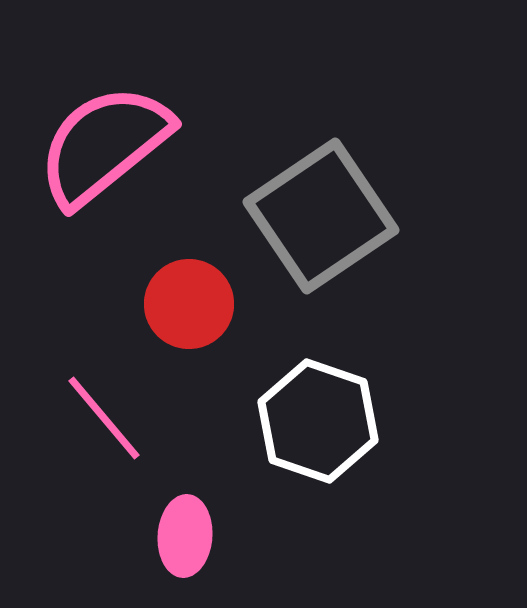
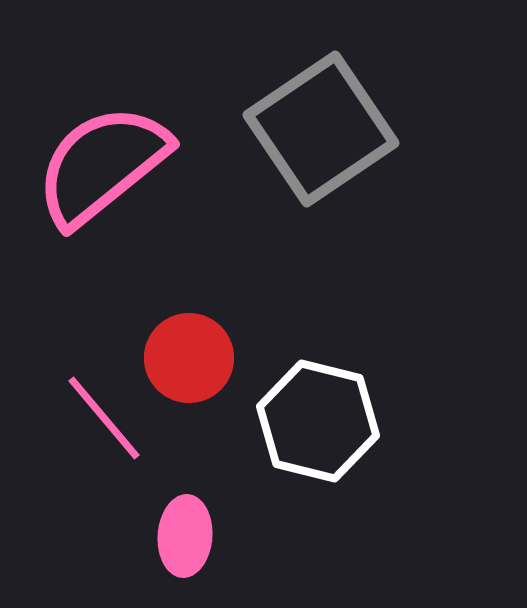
pink semicircle: moved 2 px left, 20 px down
gray square: moved 87 px up
red circle: moved 54 px down
white hexagon: rotated 5 degrees counterclockwise
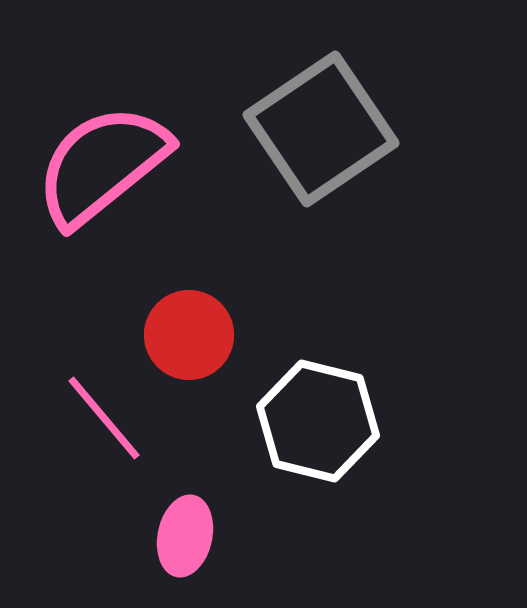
red circle: moved 23 px up
pink ellipse: rotated 8 degrees clockwise
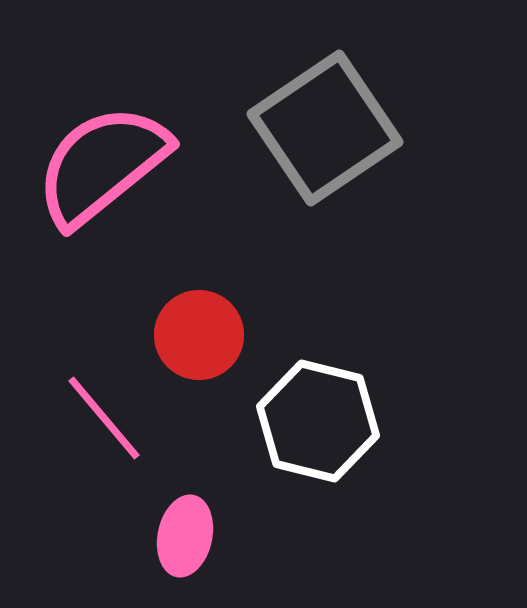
gray square: moved 4 px right, 1 px up
red circle: moved 10 px right
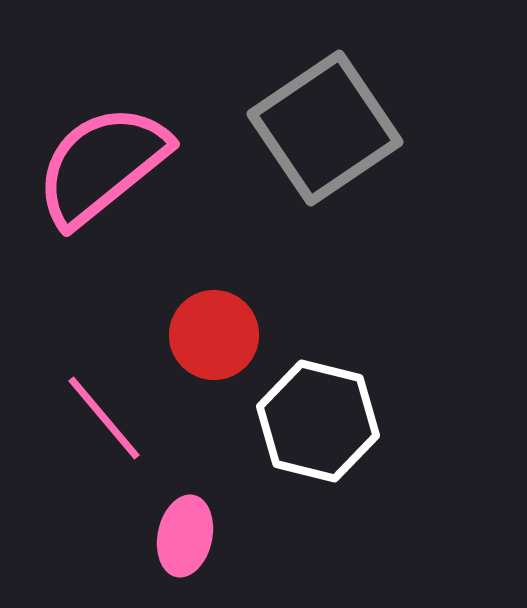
red circle: moved 15 px right
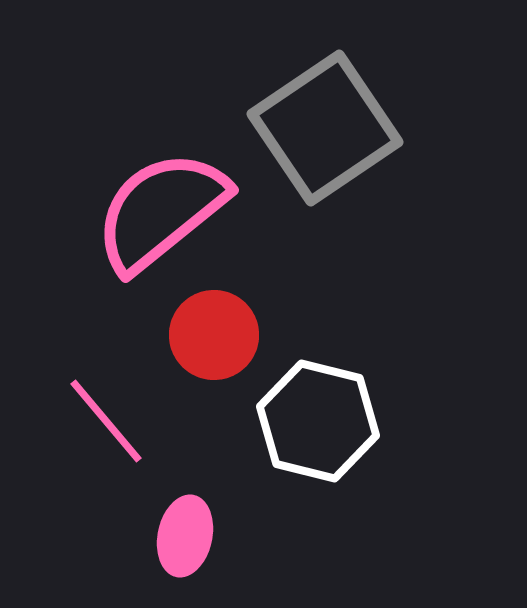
pink semicircle: moved 59 px right, 46 px down
pink line: moved 2 px right, 3 px down
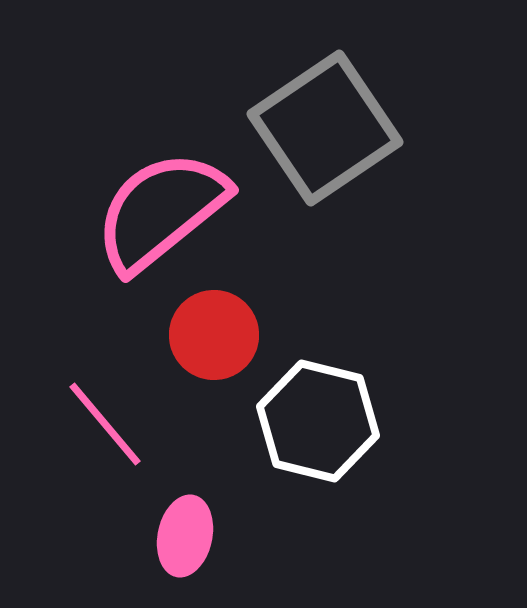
pink line: moved 1 px left, 3 px down
